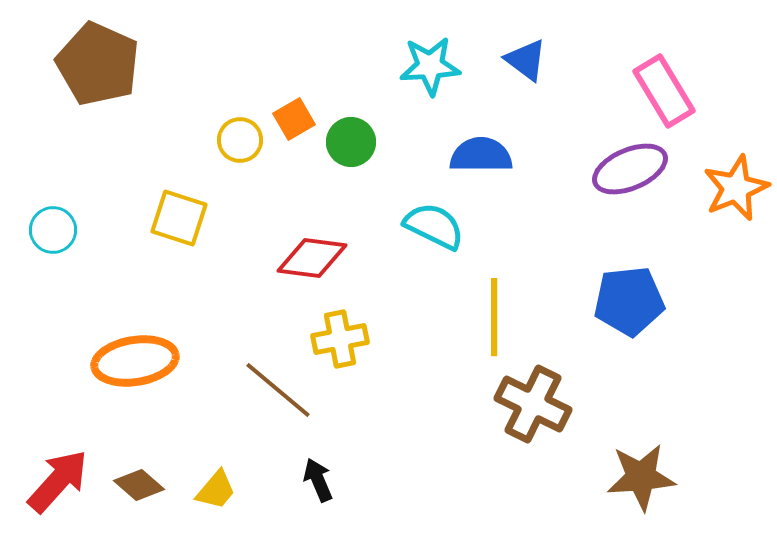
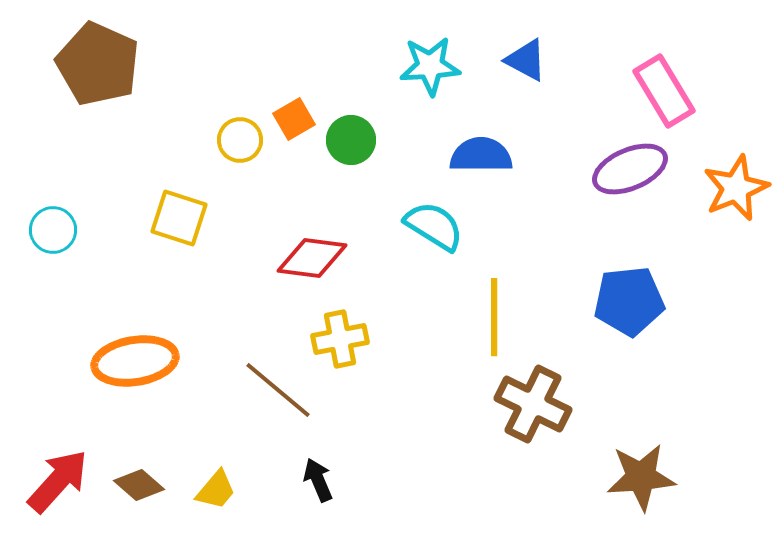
blue triangle: rotated 9 degrees counterclockwise
green circle: moved 2 px up
cyan semicircle: rotated 6 degrees clockwise
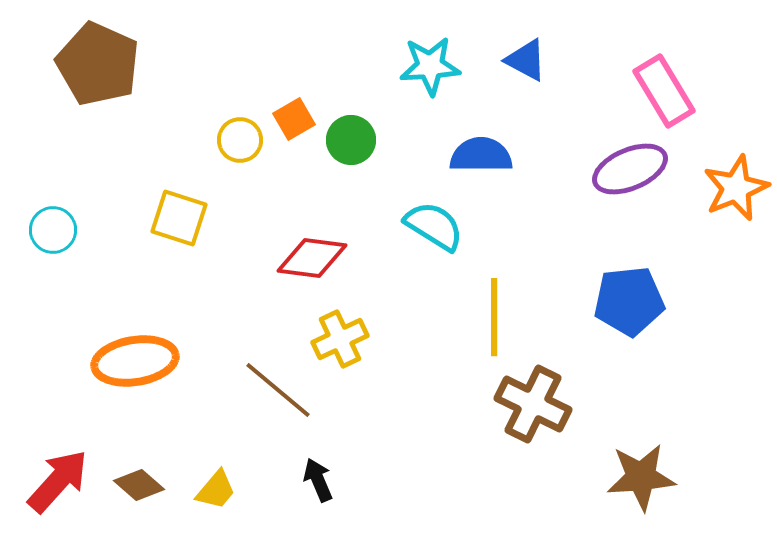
yellow cross: rotated 14 degrees counterclockwise
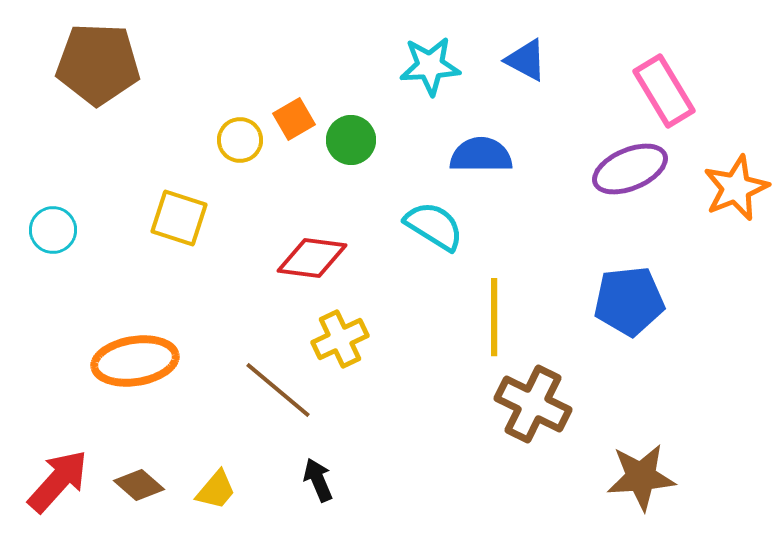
brown pentagon: rotated 22 degrees counterclockwise
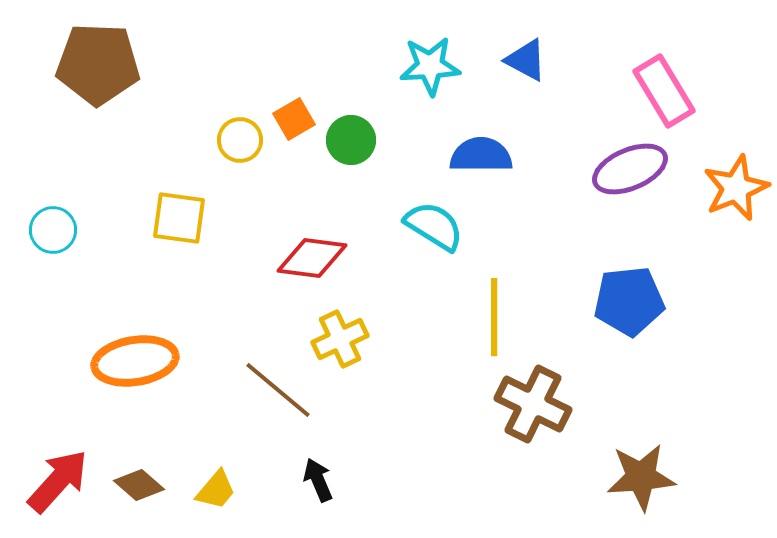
yellow square: rotated 10 degrees counterclockwise
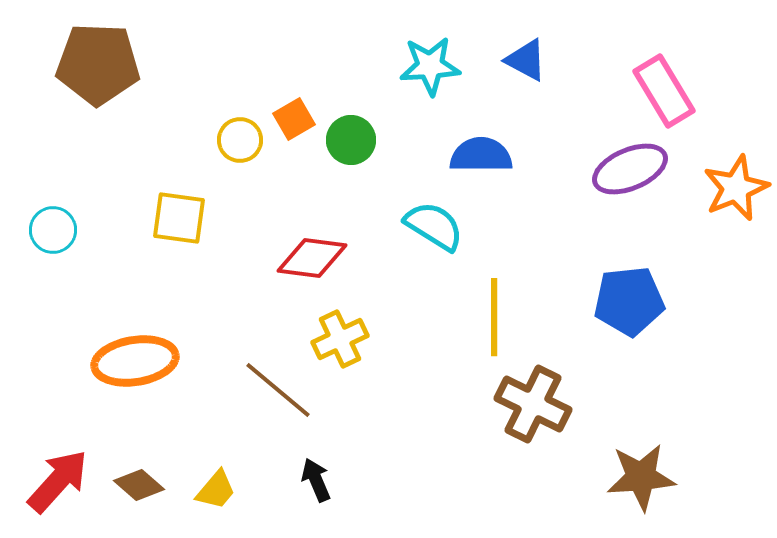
black arrow: moved 2 px left
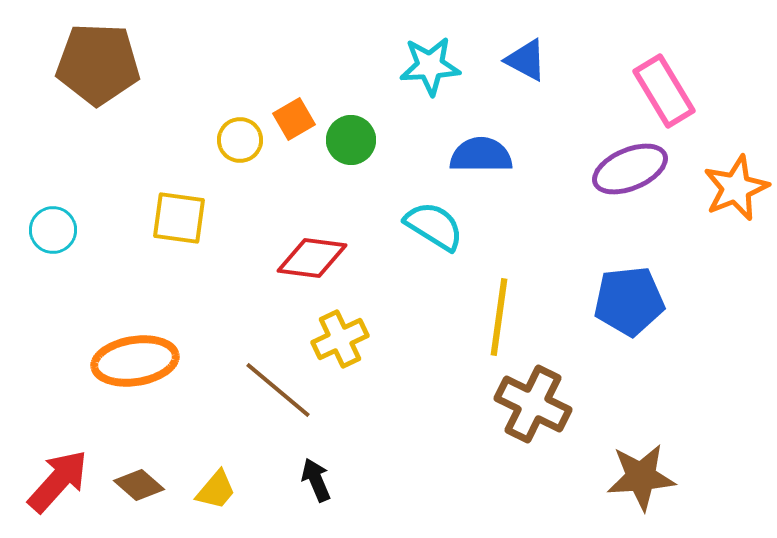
yellow line: moved 5 px right; rotated 8 degrees clockwise
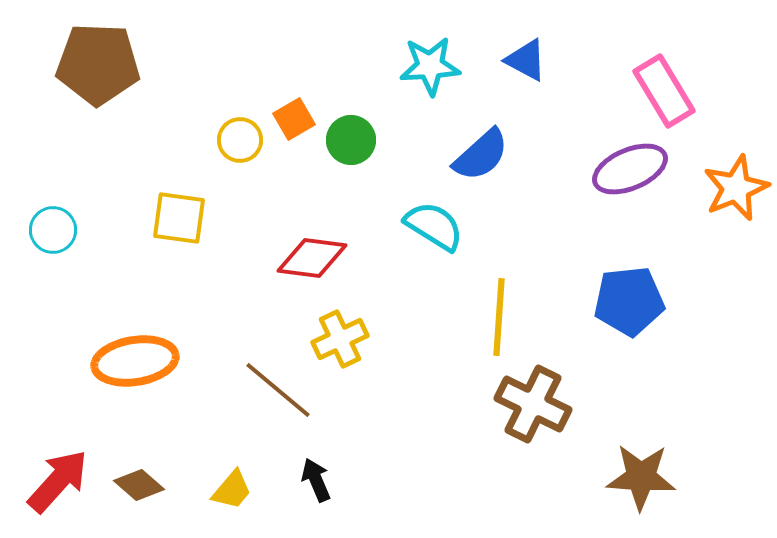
blue semicircle: rotated 138 degrees clockwise
yellow line: rotated 4 degrees counterclockwise
brown star: rotated 8 degrees clockwise
yellow trapezoid: moved 16 px right
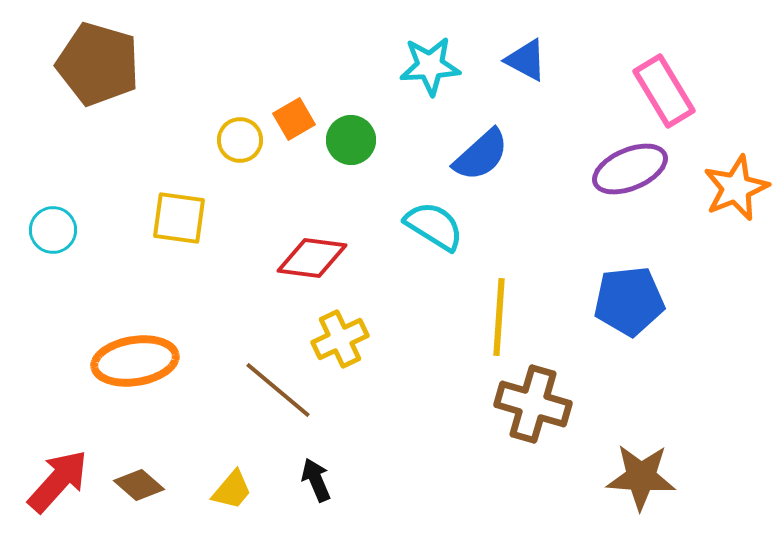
brown pentagon: rotated 14 degrees clockwise
brown cross: rotated 10 degrees counterclockwise
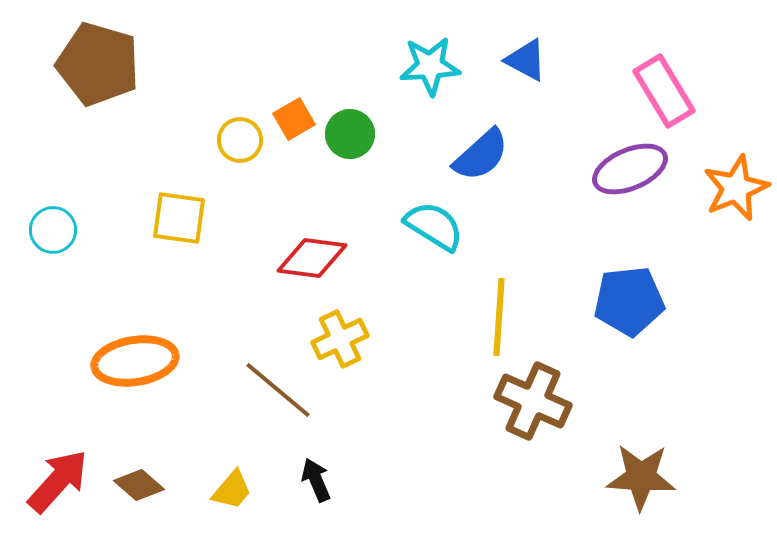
green circle: moved 1 px left, 6 px up
brown cross: moved 3 px up; rotated 8 degrees clockwise
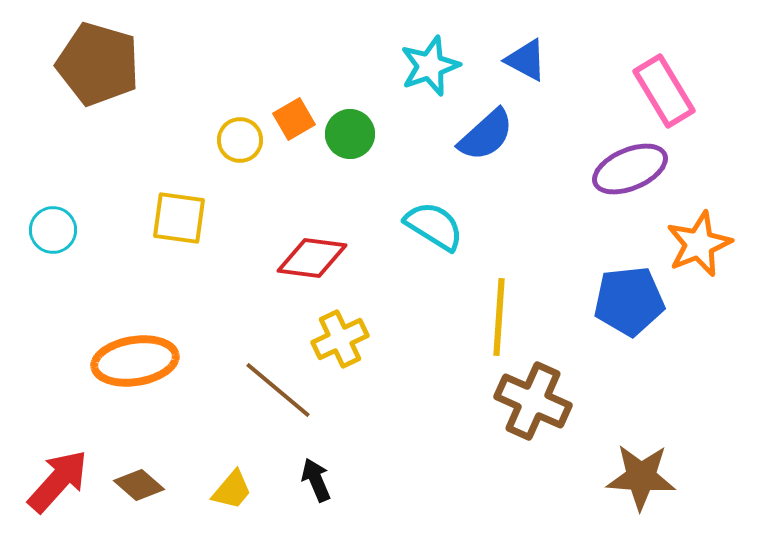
cyan star: rotated 16 degrees counterclockwise
blue semicircle: moved 5 px right, 20 px up
orange star: moved 37 px left, 56 px down
